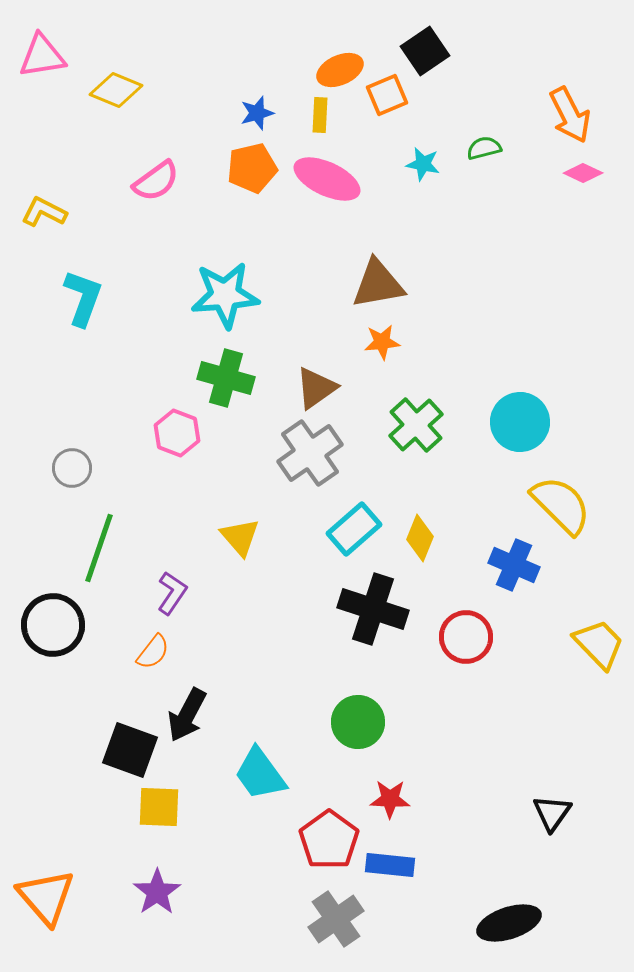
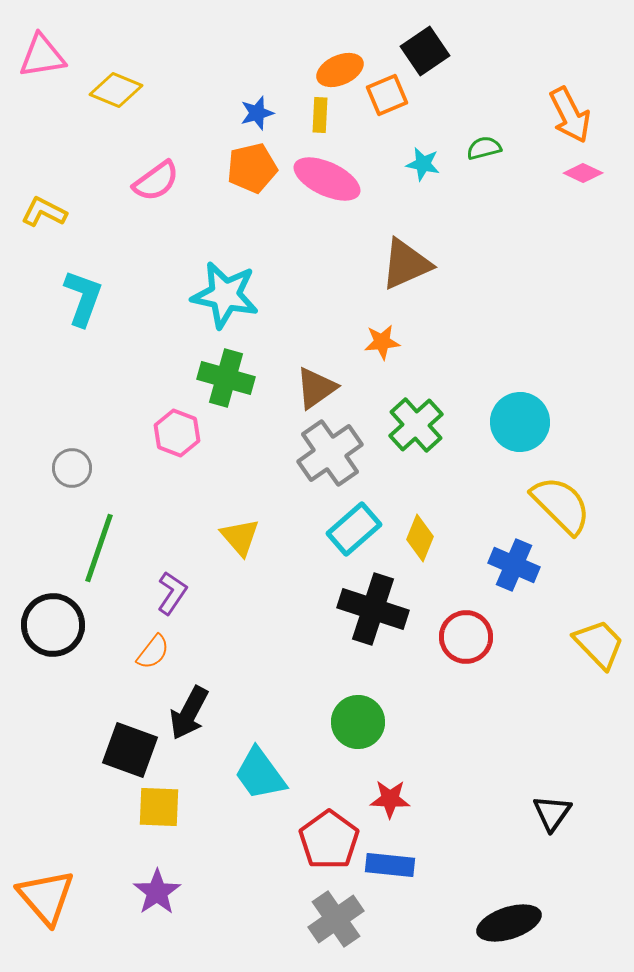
brown triangle at (378, 284): moved 28 px right, 20 px up; rotated 14 degrees counterclockwise
cyan star at (225, 295): rotated 16 degrees clockwise
gray cross at (310, 453): moved 20 px right
black arrow at (187, 715): moved 2 px right, 2 px up
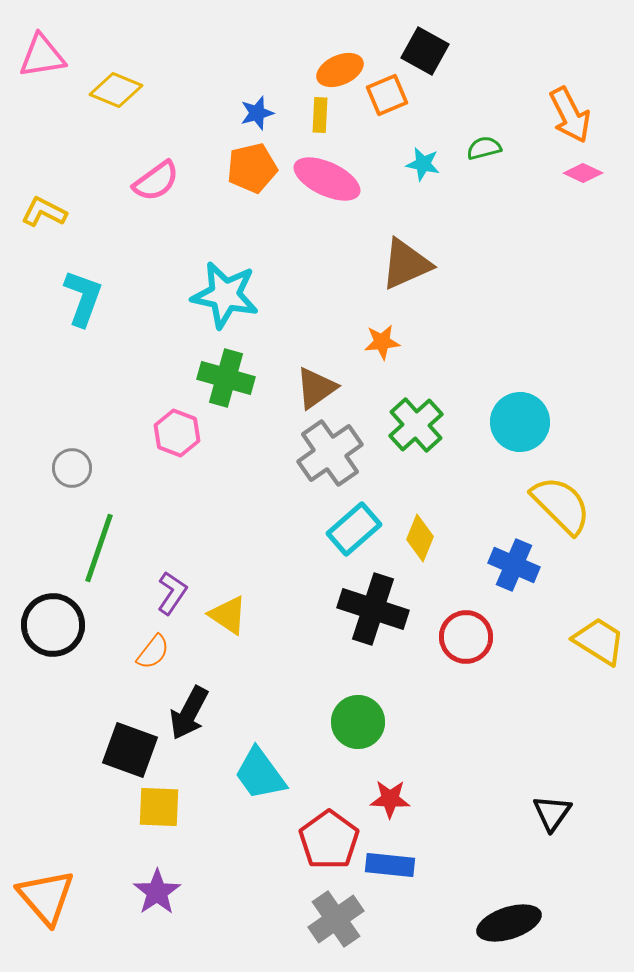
black square at (425, 51): rotated 27 degrees counterclockwise
yellow triangle at (240, 537): moved 12 px left, 78 px down; rotated 15 degrees counterclockwise
yellow trapezoid at (599, 644): moved 3 px up; rotated 14 degrees counterclockwise
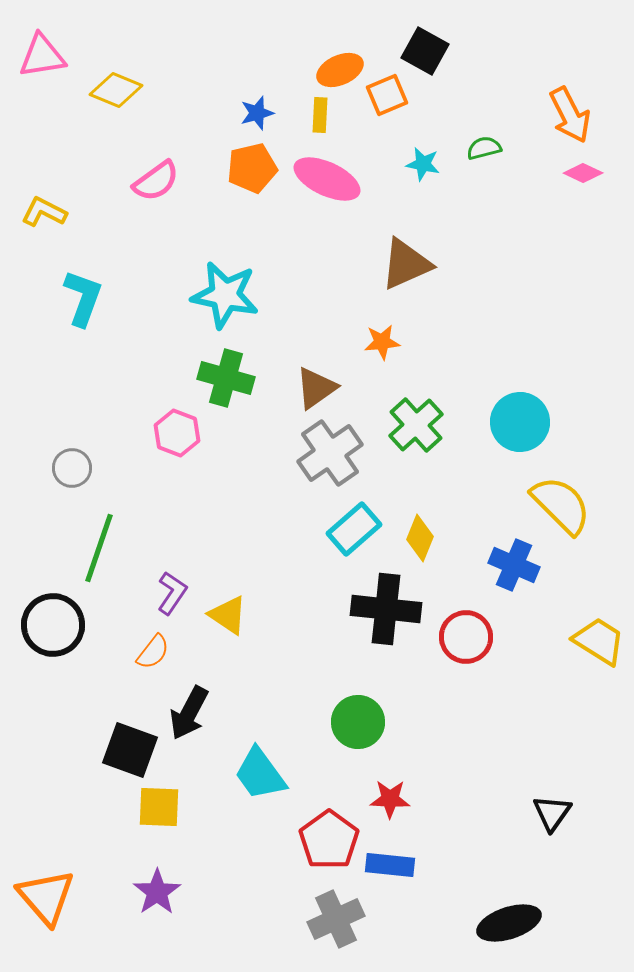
black cross at (373, 609): moved 13 px right; rotated 12 degrees counterclockwise
gray cross at (336, 919): rotated 10 degrees clockwise
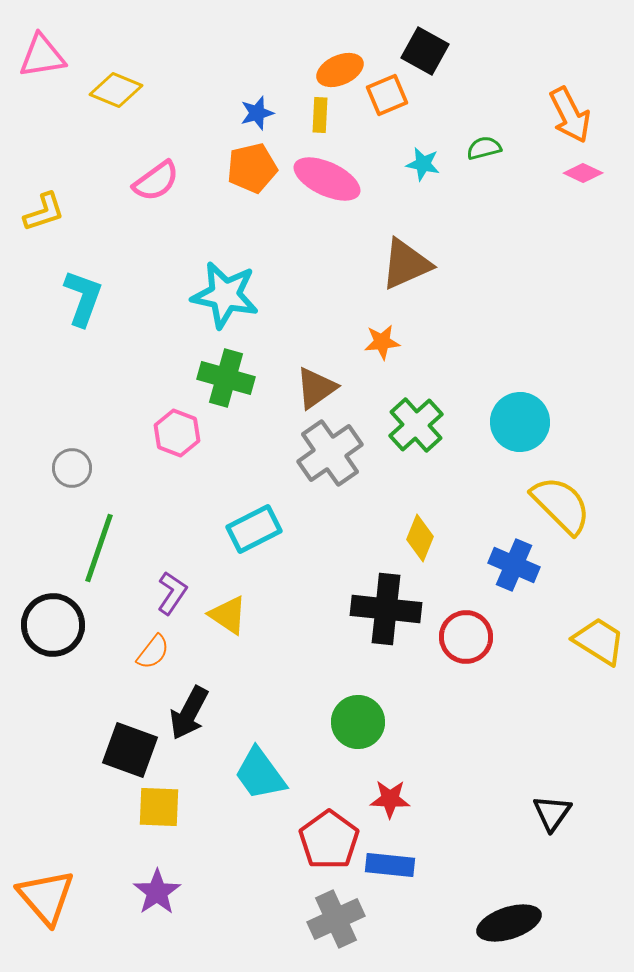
yellow L-shape at (44, 212): rotated 135 degrees clockwise
cyan rectangle at (354, 529): moved 100 px left; rotated 14 degrees clockwise
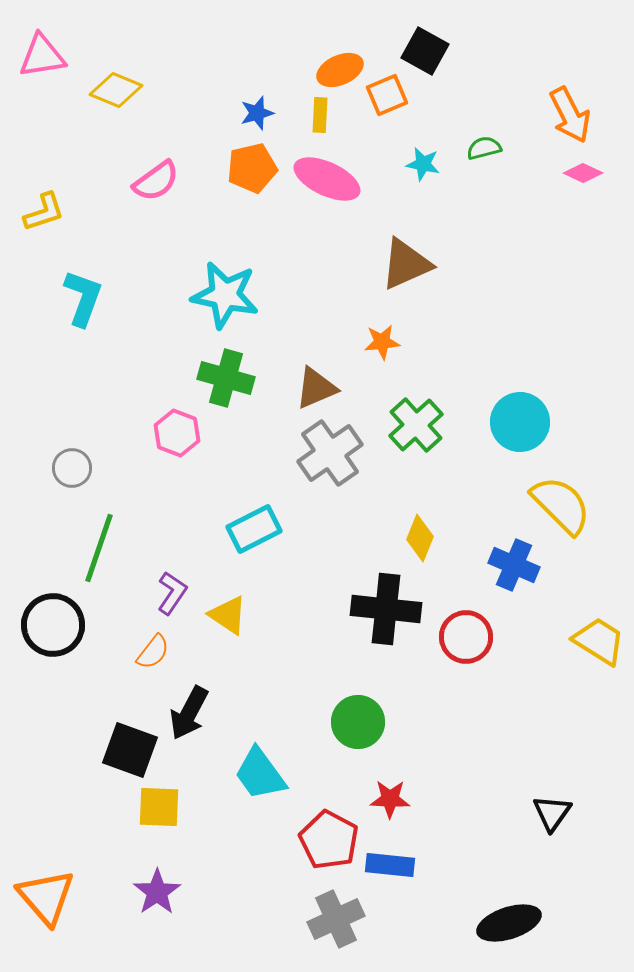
brown triangle at (316, 388): rotated 12 degrees clockwise
red pentagon at (329, 840): rotated 8 degrees counterclockwise
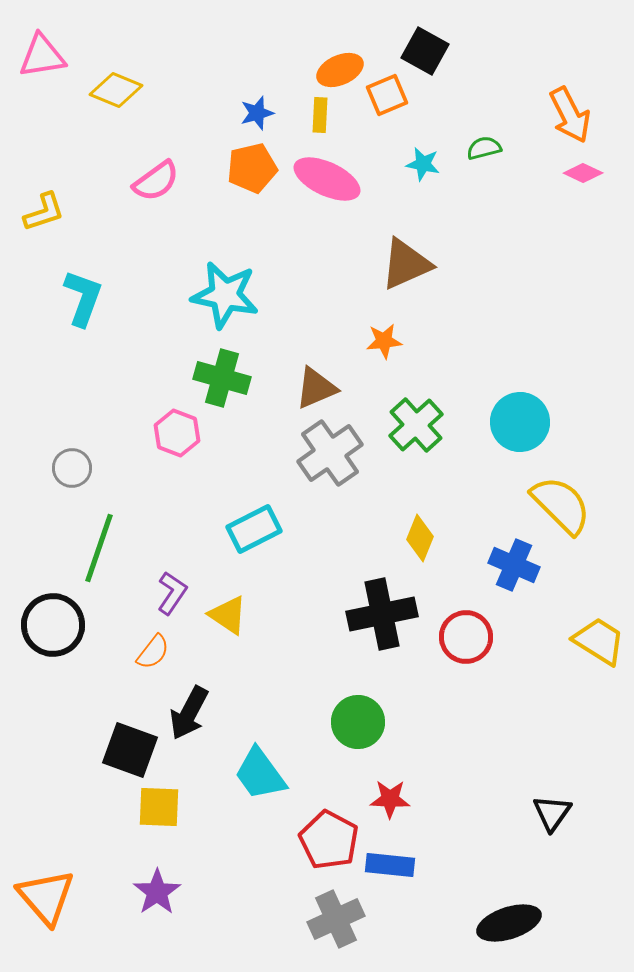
orange star at (382, 342): moved 2 px right, 1 px up
green cross at (226, 378): moved 4 px left
black cross at (386, 609): moved 4 px left, 5 px down; rotated 18 degrees counterclockwise
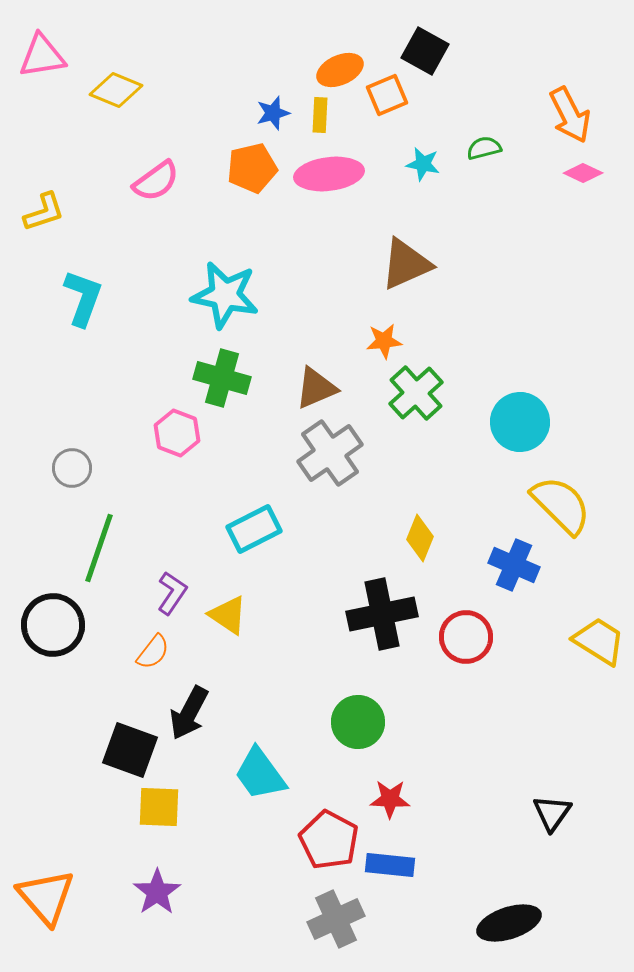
blue star at (257, 113): moved 16 px right
pink ellipse at (327, 179): moved 2 px right, 5 px up; rotated 32 degrees counterclockwise
green cross at (416, 425): moved 32 px up
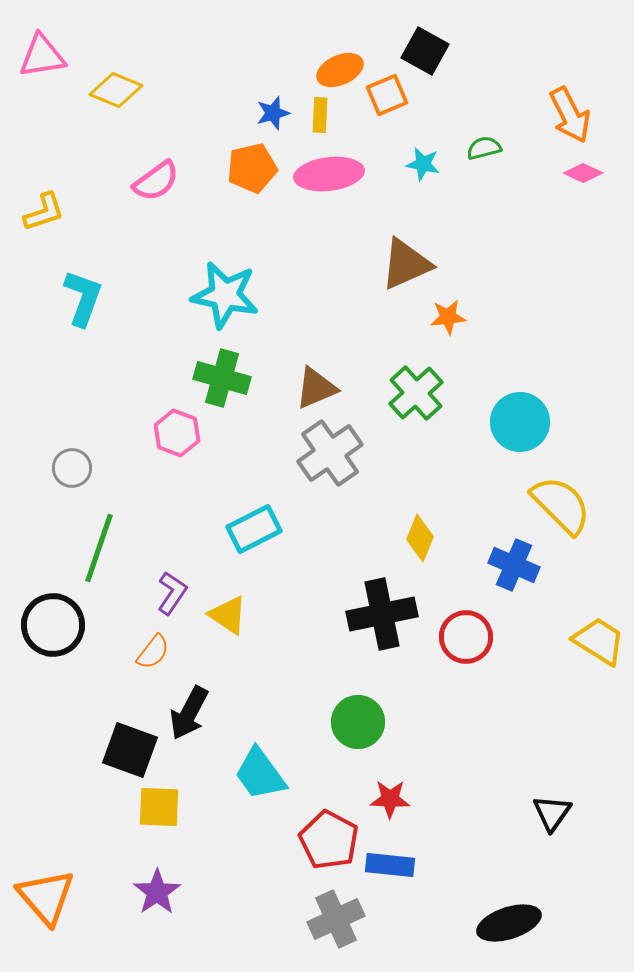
orange star at (384, 341): moved 64 px right, 24 px up
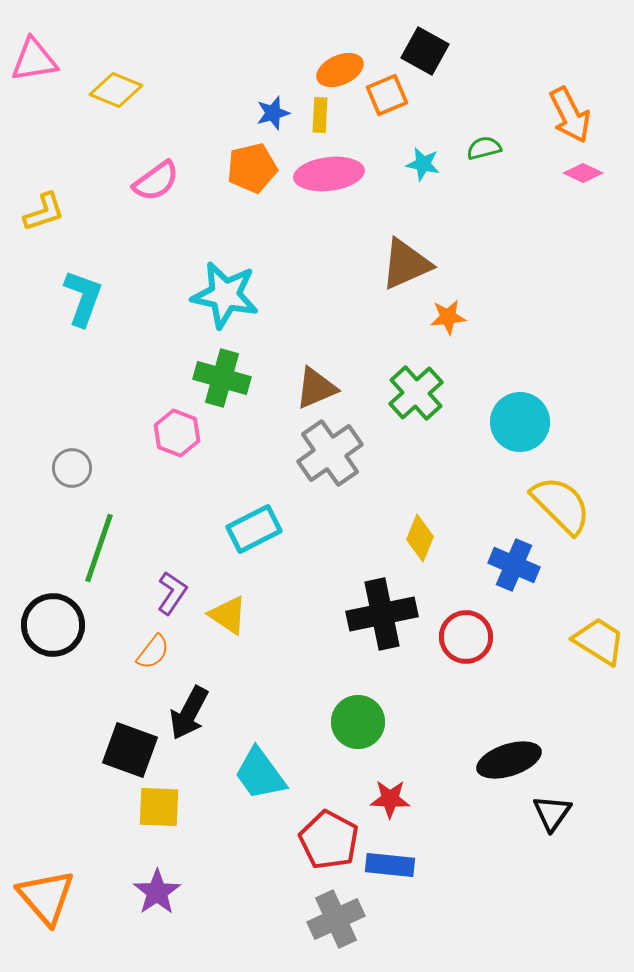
pink triangle at (42, 56): moved 8 px left, 4 px down
black ellipse at (509, 923): moved 163 px up
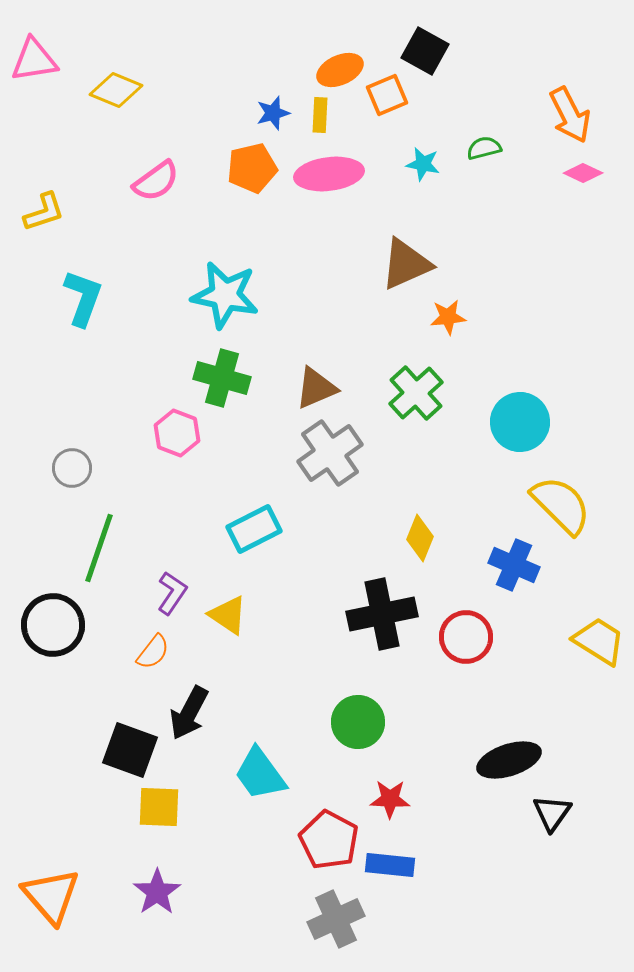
orange triangle at (46, 897): moved 5 px right, 1 px up
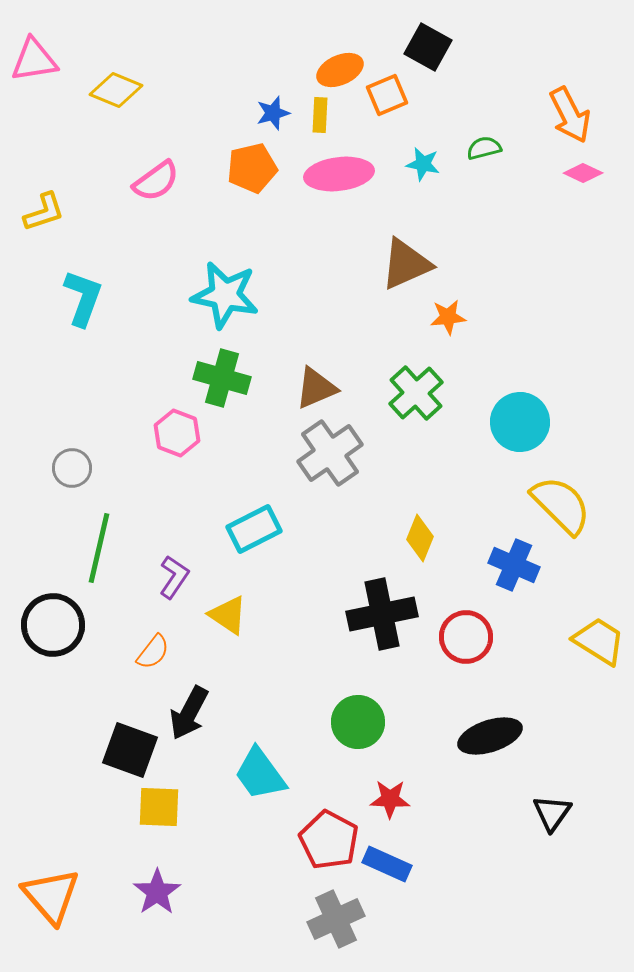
black square at (425, 51): moved 3 px right, 4 px up
pink ellipse at (329, 174): moved 10 px right
green line at (99, 548): rotated 6 degrees counterclockwise
purple L-shape at (172, 593): moved 2 px right, 16 px up
black ellipse at (509, 760): moved 19 px left, 24 px up
blue rectangle at (390, 865): moved 3 px left, 1 px up; rotated 18 degrees clockwise
